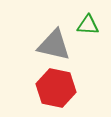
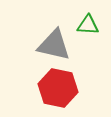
red hexagon: moved 2 px right
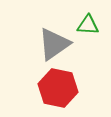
gray triangle: moved 1 px up; rotated 48 degrees counterclockwise
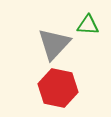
gray triangle: rotated 12 degrees counterclockwise
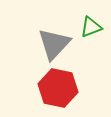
green triangle: moved 3 px right, 2 px down; rotated 25 degrees counterclockwise
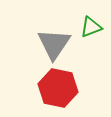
gray triangle: rotated 9 degrees counterclockwise
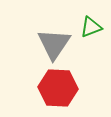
red hexagon: rotated 9 degrees counterclockwise
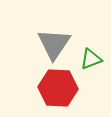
green triangle: moved 32 px down
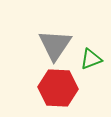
gray triangle: moved 1 px right, 1 px down
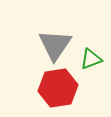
red hexagon: rotated 12 degrees counterclockwise
